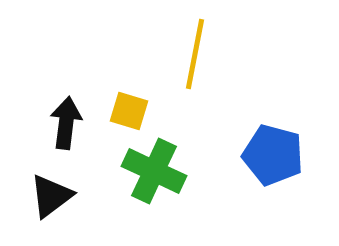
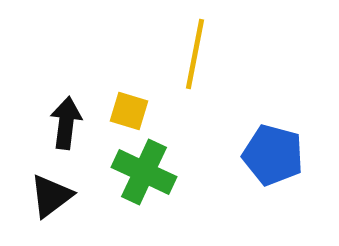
green cross: moved 10 px left, 1 px down
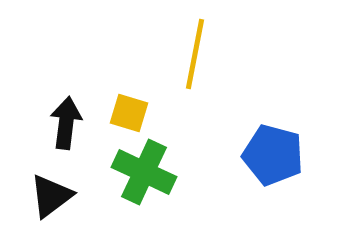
yellow square: moved 2 px down
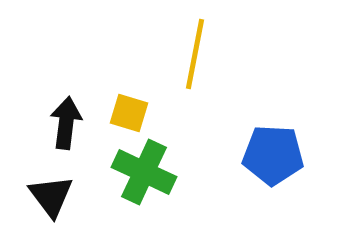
blue pentagon: rotated 12 degrees counterclockwise
black triangle: rotated 30 degrees counterclockwise
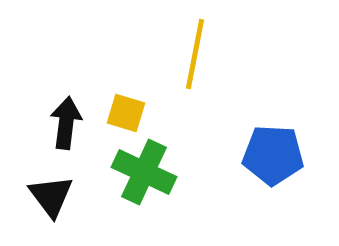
yellow square: moved 3 px left
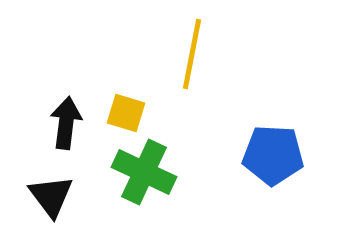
yellow line: moved 3 px left
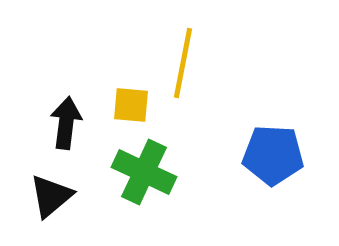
yellow line: moved 9 px left, 9 px down
yellow square: moved 5 px right, 8 px up; rotated 12 degrees counterclockwise
black triangle: rotated 27 degrees clockwise
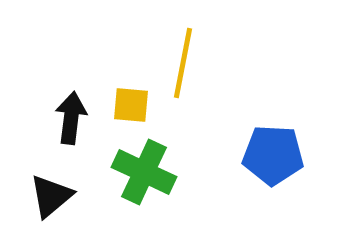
black arrow: moved 5 px right, 5 px up
